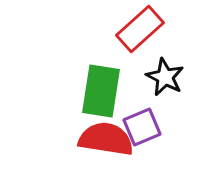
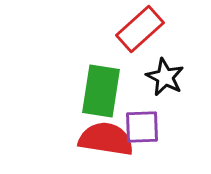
purple square: rotated 21 degrees clockwise
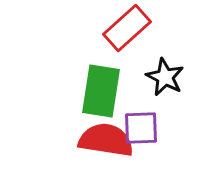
red rectangle: moved 13 px left, 1 px up
purple square: moved 1 px left, 1 px down
red semicircle: moved 1 px down
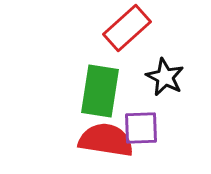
green rectangle: moved 1 px left
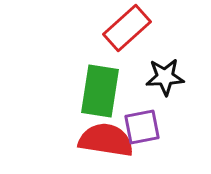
black star: rotated 30 degrees counterclockwise
purple square: moved 1 px right, 1 px up; rotated 9 degrees counterclockwise
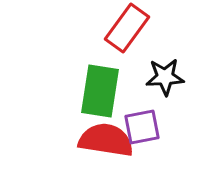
red rectangle: rotated 12 degrees counterclockwise
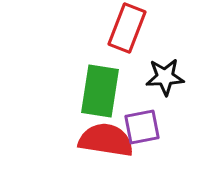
red rectangle: rotated 15 degrees counterclockwise
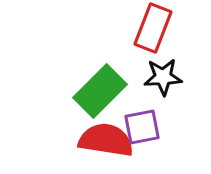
red rectangle: moved 26 px right
black star: moved 2 px left
green rectangle: rotated 36 degrees clockwise
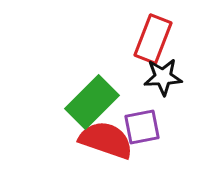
red rectangle: moved 11 px down
green rectangle: moved 8 px left, 11 px down
red semicircle: rotated 10 degrees clockwise
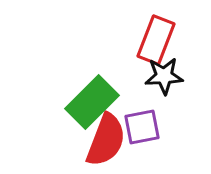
red rectangle: moved 3 px right, 1 px down
black star: moved 1 px right, 1 px up
red semicircle: rotated 92 degrees clockwise
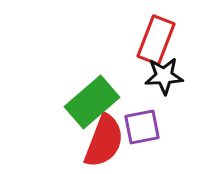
green rectangle: rotated 4 degrees clockwise
red semicircle: moved 2 px left, 1 px down
